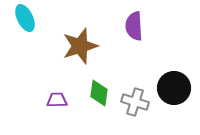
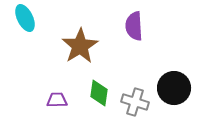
brown star: rotated 15 degrees counterclockwise
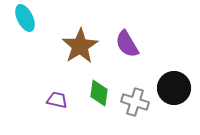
purple semicircle: moved 7 px left, 18 px down; rotated 28 degrees counterclockwise
purple trapezoid: rotated 15 degrees clockwise
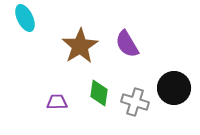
purple trapezoid: moved 2 px down; rotated 15 degrees counterclockwise
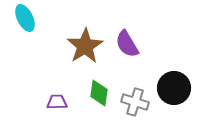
brown star: moved 5 px right
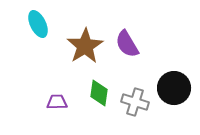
cyan ellipse: moved 13 px right, 6 px down
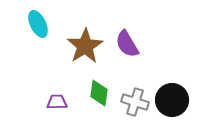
black circle: moved 2 px left, 12 px down
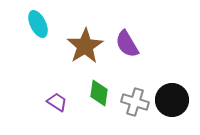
purple trapezoid: rotated 35 degrees clockwise
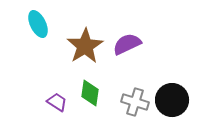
purple semicircle: rotated 96 degrees clockwise
green diamond: moved 9 px left
